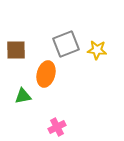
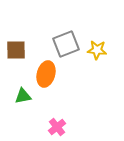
pink cross: rotated 12 degrees counterclockwise
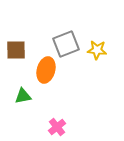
orange ellipse: moved 4 px up
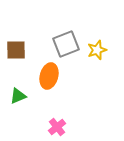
yellow star: rotated 24 degrees counterclockwise
orange ellipse: moved 3 px right, 6 px down
green triangle: moved 5 px left; rotated 12 degrees counterclockwise
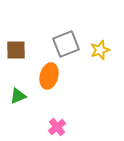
yellow star: moved 3 px right
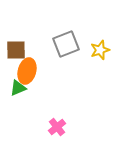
orange ellipse: moved 22 px left, 5 px up
green triangle: moved 8 px up
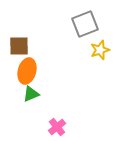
gray square: moved 19 px right, 20 px up
brown square: moved 3 px right, 4 px up
green triangle: moved 13 px right, 6 px down
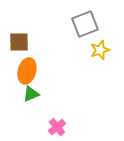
brown square: moved 4 px up
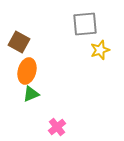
gray square: rotated 16 degrees clockwise
brown square: rotated 30 degrees clockwise
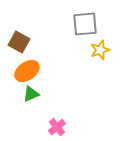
orange ellipse: rotated 40 degrees clockwise
